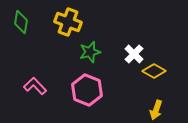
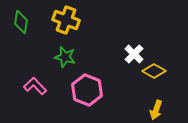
yellow cross: moved 2 px left, 2 px up
green star: moved 25 px left, 5 px down; rotated 30 degrees clockwise
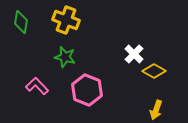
pink L-shape: moved 2 px right
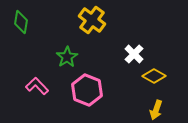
yellow cross: moved 26 px right; rotated 16 degrees clockwise
green star: moved 2 px right; rotated 25 degrees clockwise
yellow diamond: moved 5 px down
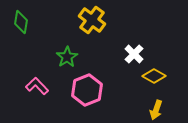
pink hexagon: rotated 16 degrees clockwise
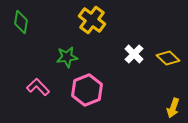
green star: rotated 25 degrees clockwise
yellow diamond: moved 14 px right, 18 px up; rotated 15 degrees clockwise
pink L-shape: moved 1 px right, 1 px down
yellow arrow: moved 17 px right, 2 px up
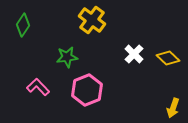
green diamond: moved 2 px right, 3 px down; rotated 25 degrees clockwise
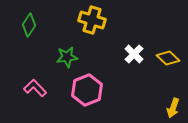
yellow cross: rotated 20 degrees counterclockwise
green diamond: moved 6 px right
pink L-shape: moved 3 px left, 1 px down
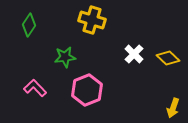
green star: moved 2 px left
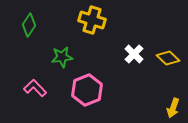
green star: moved 3 px left
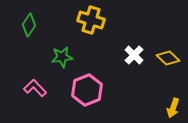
yellow cross: moved 1 px left
white cross: moved 1 px down
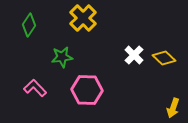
yellow cross: moved 8 px left, 2 px up; rotated 28 degrees clockwise
yellow diamond: moved 4 px left
pink hexagon: rotated 24 degrees clockwise
